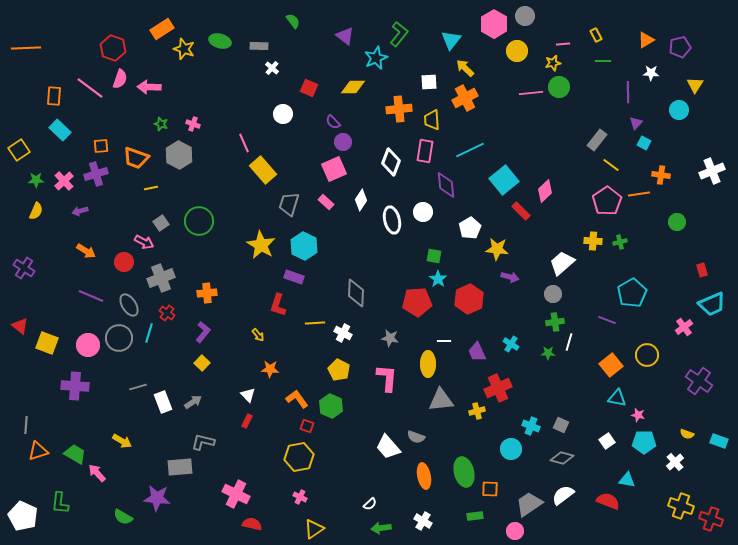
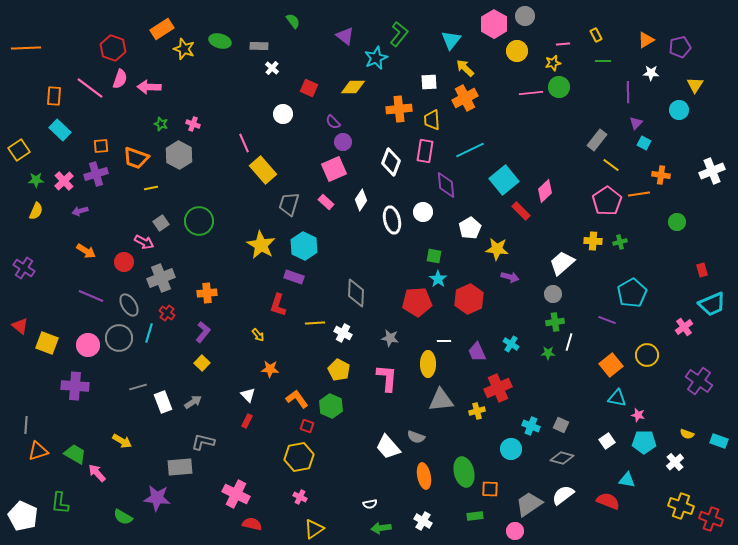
white semicircle at (370, 504): rotated 32 degrees clockwise
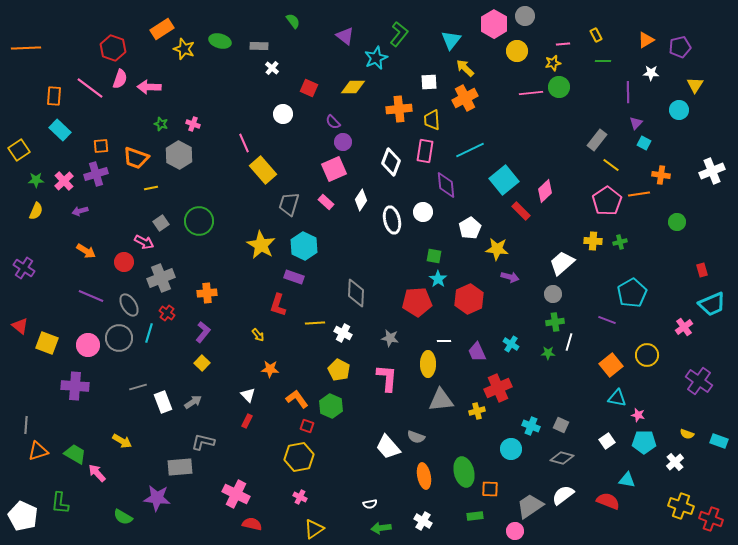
gray trapezoid at (529, 504): moved 1 px right, 2 px down
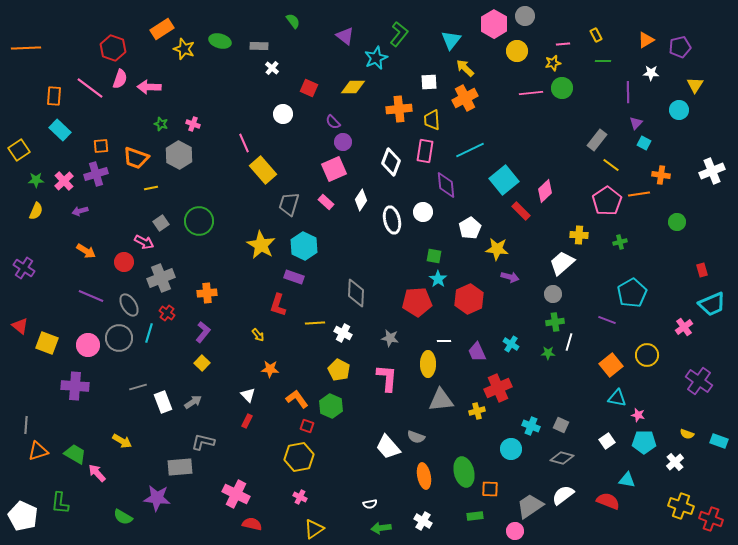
green circle at (559, 87): moved 3 px right, 1 px down
yellow cross at (593, 241): moved 14 px left, 6 px up
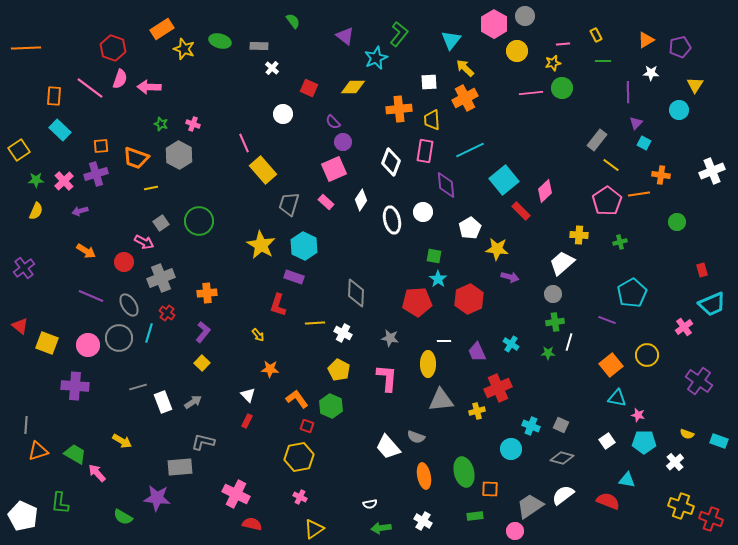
purple cross at (24, 268): rotated 20 degrees clockwise
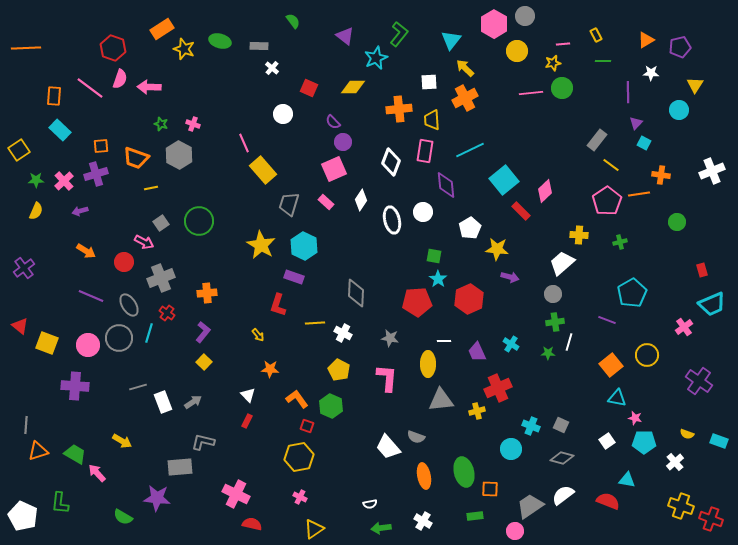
yellow square at (202, 363): moved 2 px right, 1 px up
pink star at (638, 415): moved 3 px left, 3 px down
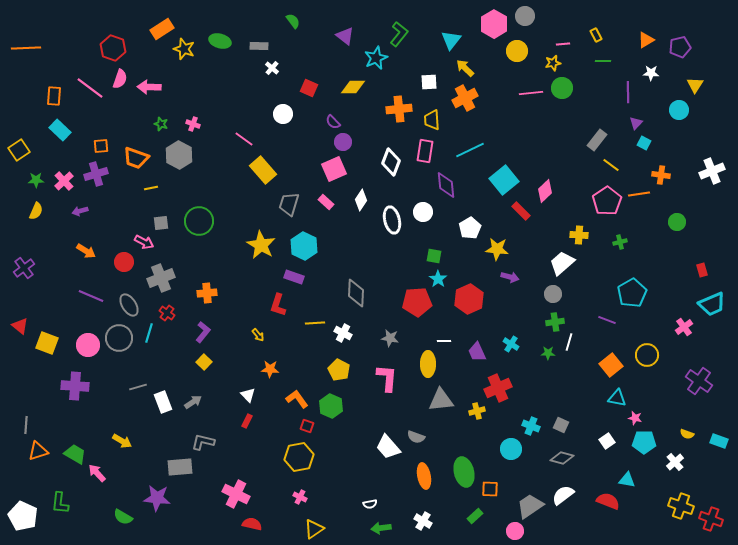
pink line at (244, 143): moved 4 px up; rotated 30 degrees counterclockwise
gray square at (161, 223): rotated 28 degrees clockwise
green rectangle at (475, 516): rotated 35 degrees counterclockwise
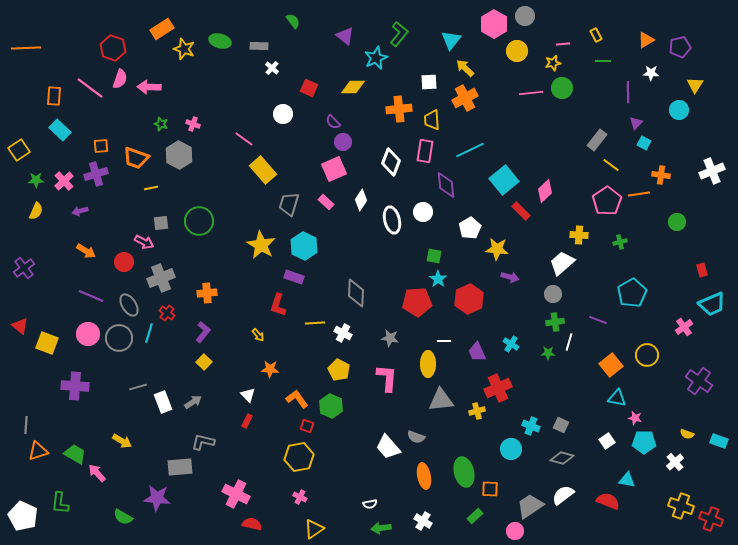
purple line at (607, 320): moved 9 px left
pink circle at (88, 345): moved 11 px up
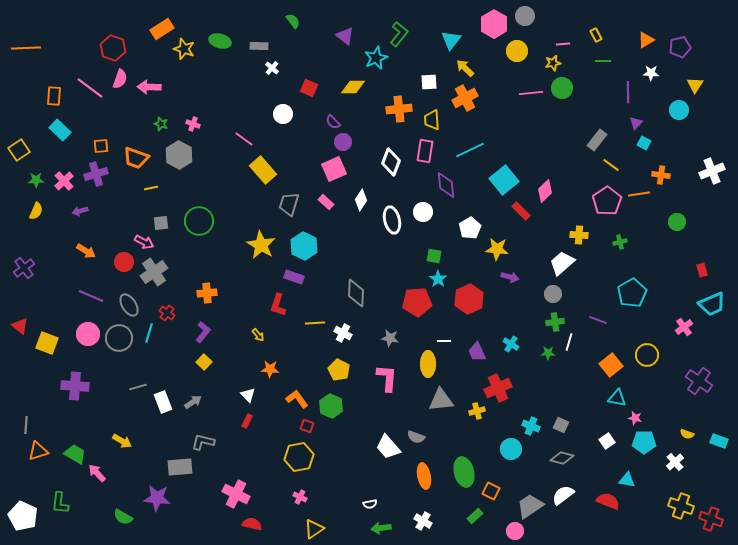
gray cross at (161, 278): moved 7 px left, 6 px up; rotated 12 degrees counterclockwise
orange square at (490, 489): moved 1 px right, 2 px down; rotated 24 degrees clockwise
